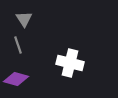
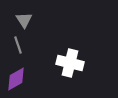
gray triangle: moved 1 px down
purple diamond: rotated 45 degrees counterclockwise
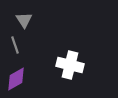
gray line: moved 3 px left
white cross: moved 2 px down
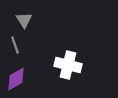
white cross: moved 2 px left
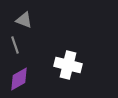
gray triangle: rotated 36 degrees counterclockwise
purple diamond: moved 3 px right
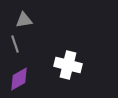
gray triangle: rotated 30 degrees counterclockwise
gray line: moved 1 px up
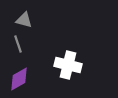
gray triangle: rotated 24 degrees clockwise
gray line: moved 3 px right
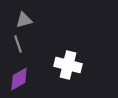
gray triangle: rotated 30 degrees counterclockwise
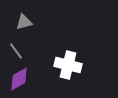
gray triangle: moved 2 px down
gray line: moved 2 px left, 7 px down; rotated 18 degrees counterclockwise
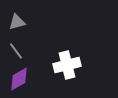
gray triangle: moved 7 px left
white cross: moved 1 px left; rotated 28 degrees counterclockwise
